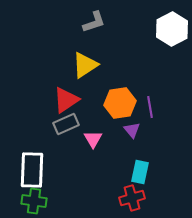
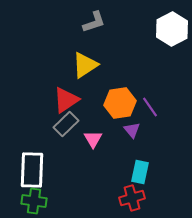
purple line: rotated 25 degrees counterclockwise
gray rectangle: rotated 20 degrees counterclockwise
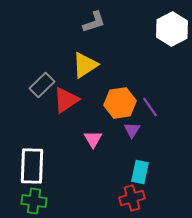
gray rectangle: moved 24 px left, 39 px up
purple triangle: rotated 12 degrees clockwise
white rectangle: moved 4 px up
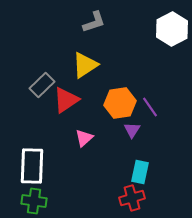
pink triangle: moved 9 px left, 1 px up; rotated 18 degrees clockwise
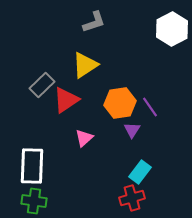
cyan rectangle: rotated 25 degrees clockwise
